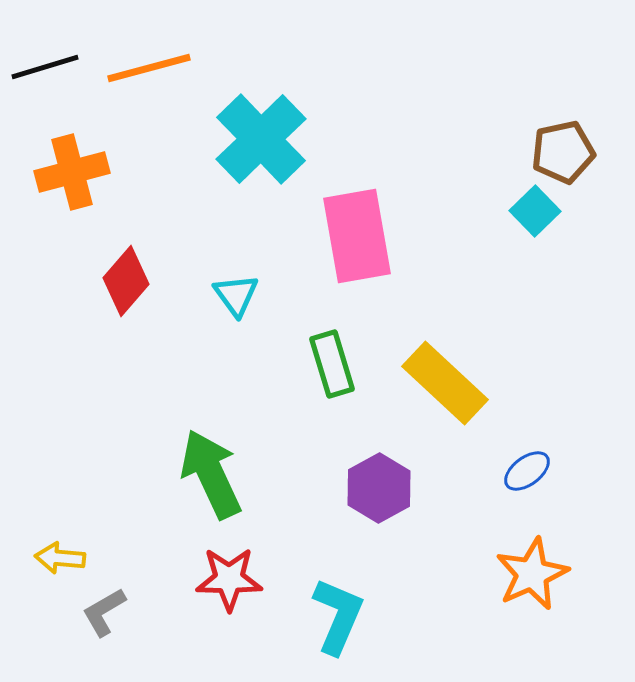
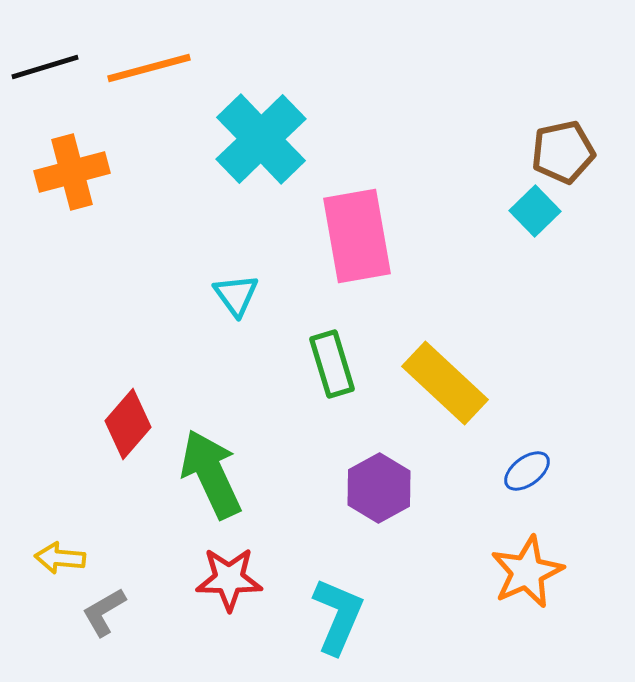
red diamond: moved 2 px right, 143 px down
orange star: moved 5 px left, 2 px up
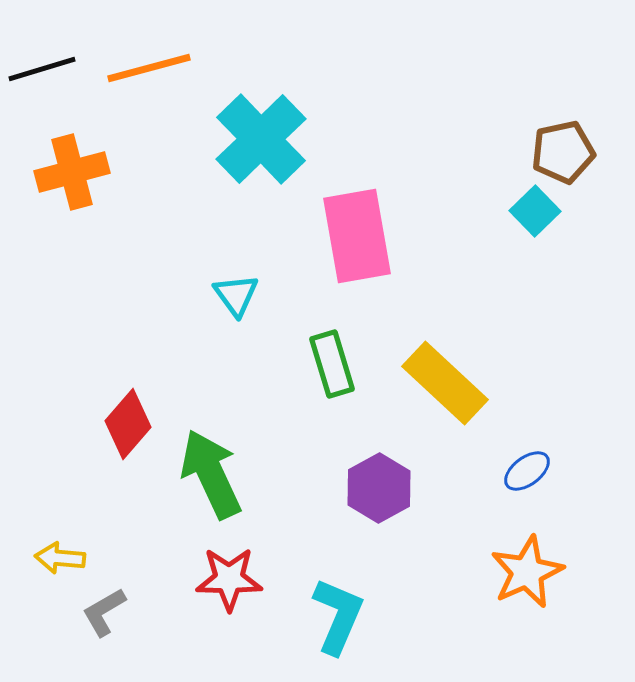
black line: moved 3 px left, 2 px down
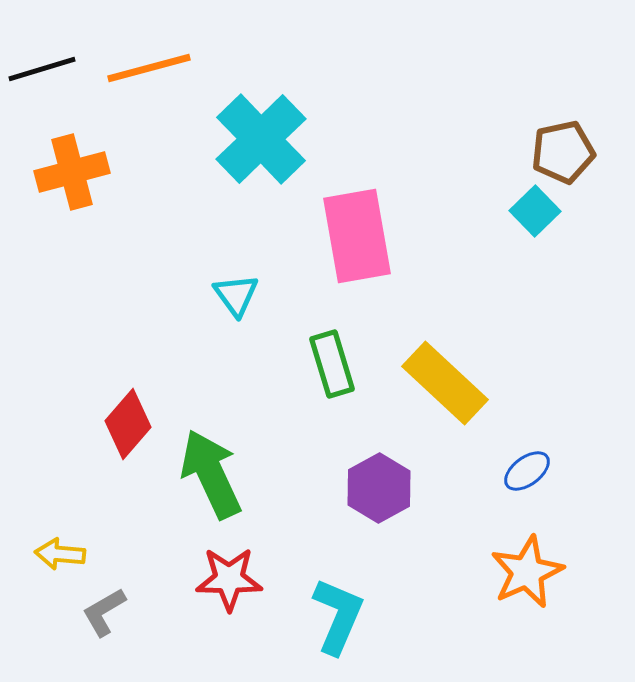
yellow arrow: moved 4 px up
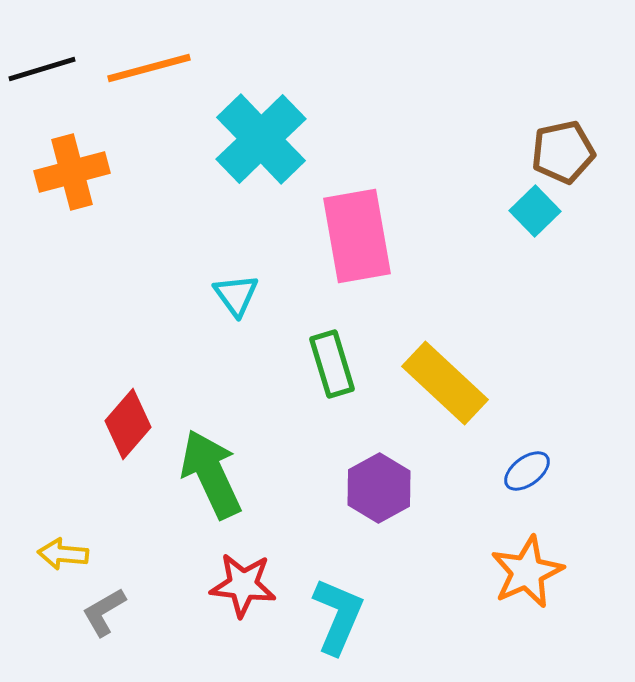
yellow arrow: moved 3 px right
red star: moved 14 px right, 6 px down; rotated 6 degrees clockwise
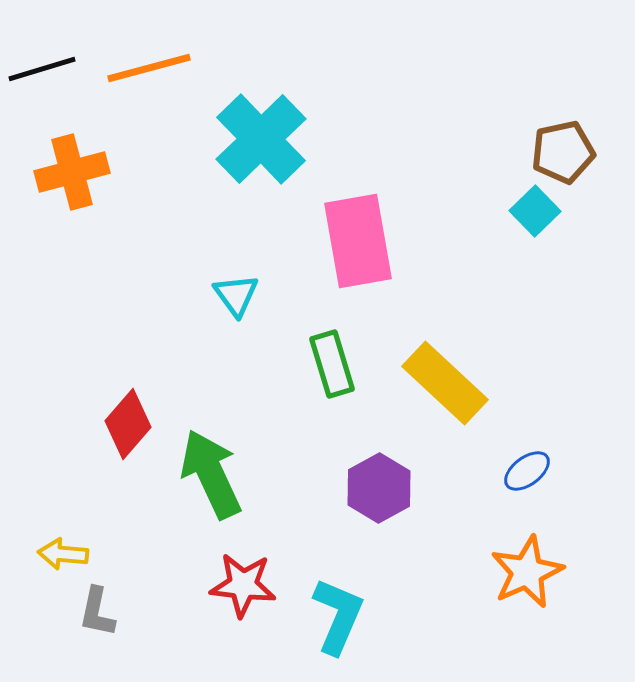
pink rectangle: moved 1 px right, 5 px down
gray L-shape: moved 7 px left; rotated 48 degrees counterclockwise
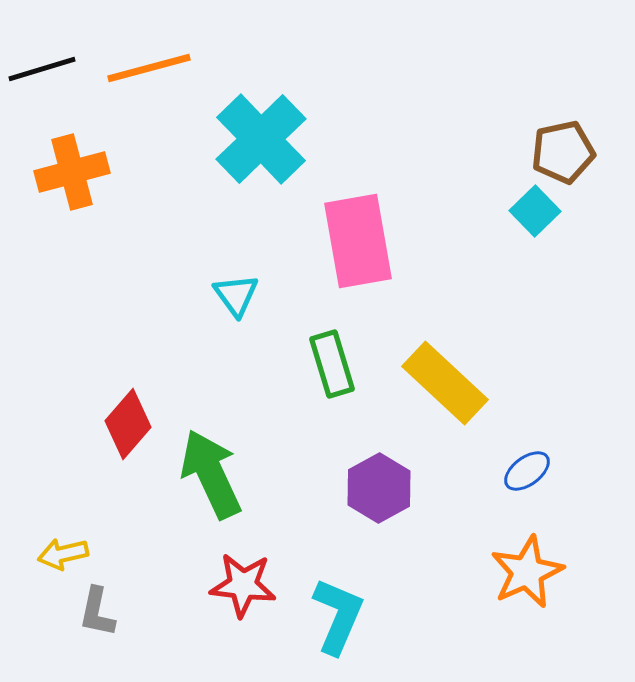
yellow arrow: rotated 18 degrees counterclockwise
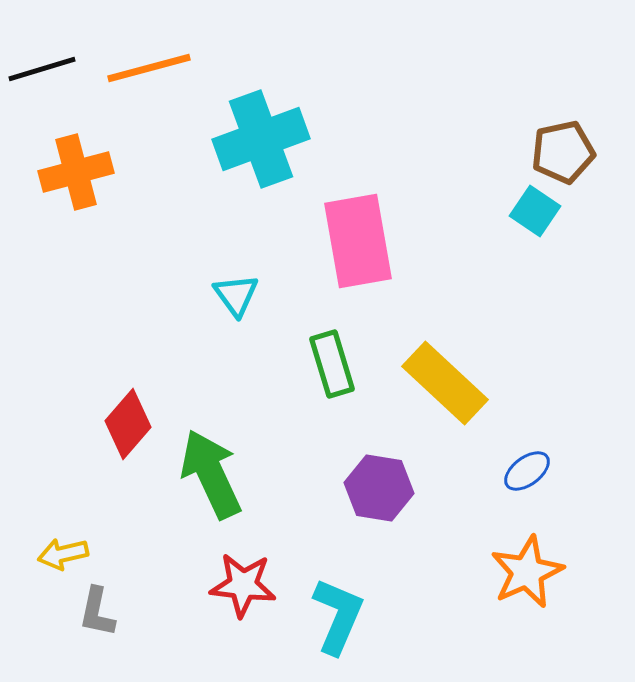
cyan cross: rotated 24 degrees clockwise
orange cross: moved 4 px right
cyan square: rotated 12 degrees counterclockwise
purple hexagon: rotated 22 degrees counterclockwise
